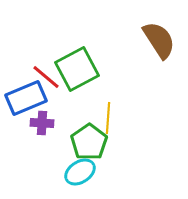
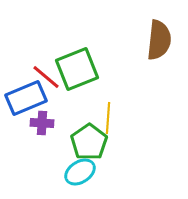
brown semicircle: rotated 39 degrees clockwise
green square: rotated 6 degrees clockwise
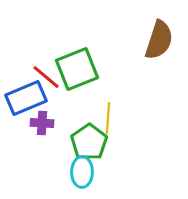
brown semicircle: rotated 12 degrees clockwise
cyan ellipse: moved 2 px right; rotated 56 degrees counterclockwise
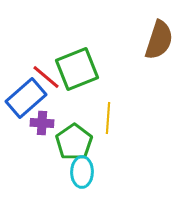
blue rectangle: rotated 18 degrees counterclockwise
green pentagon: moved 15 px left
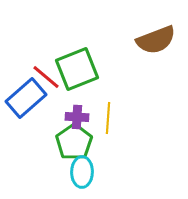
brown semicircle: moved 3 px left; rotated 51 degrees clockwise
purple cross: moved 35 px right, 6 px up
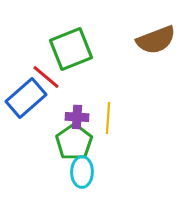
green square: moved 6 px left, 20 px up
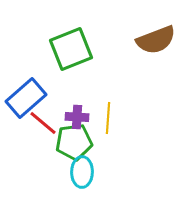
red line: moved 3 px left, 46 px down
green pentagon: rotated 27 degrees clockwise
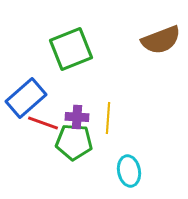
brown semicircle: moved 5 px right
red line: rotated 20 degrees counterclockwise
green pentagon: rotated 12 degrees clockwise
cyan ellipse: moved 47 px right, 1 px up; rotated 12 degrees counterclockwise
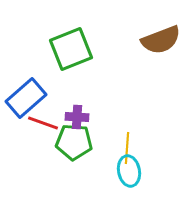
yellow line: moved 19 px right, 30 px down
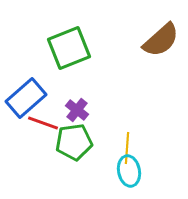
brown semicircle: rotated 21 degrees counterclockwise
green square: moved 2 px left, 1 px up
purple cross: moved 7 px up; rotated 35 degrees clockwise
green pentagon: rotated 12 degrees counterclockwise
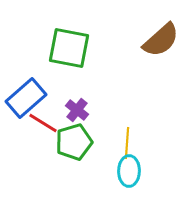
green square: rotated 33 degrees clockwise
red line: rotated 12 degrees clockwise
green pentagon: rotated 9 degrees counterclockwise
yellow line: moved 5 px up
cyan ellipse: rotated 12 degrees clockwise
